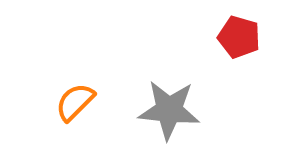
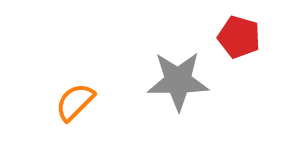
gray star: moved 9 px right, 29 px up; rotated 6 degrees counterclockwise
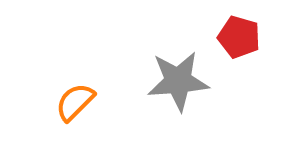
gray star: rotated 4 degrees counterclockwise
